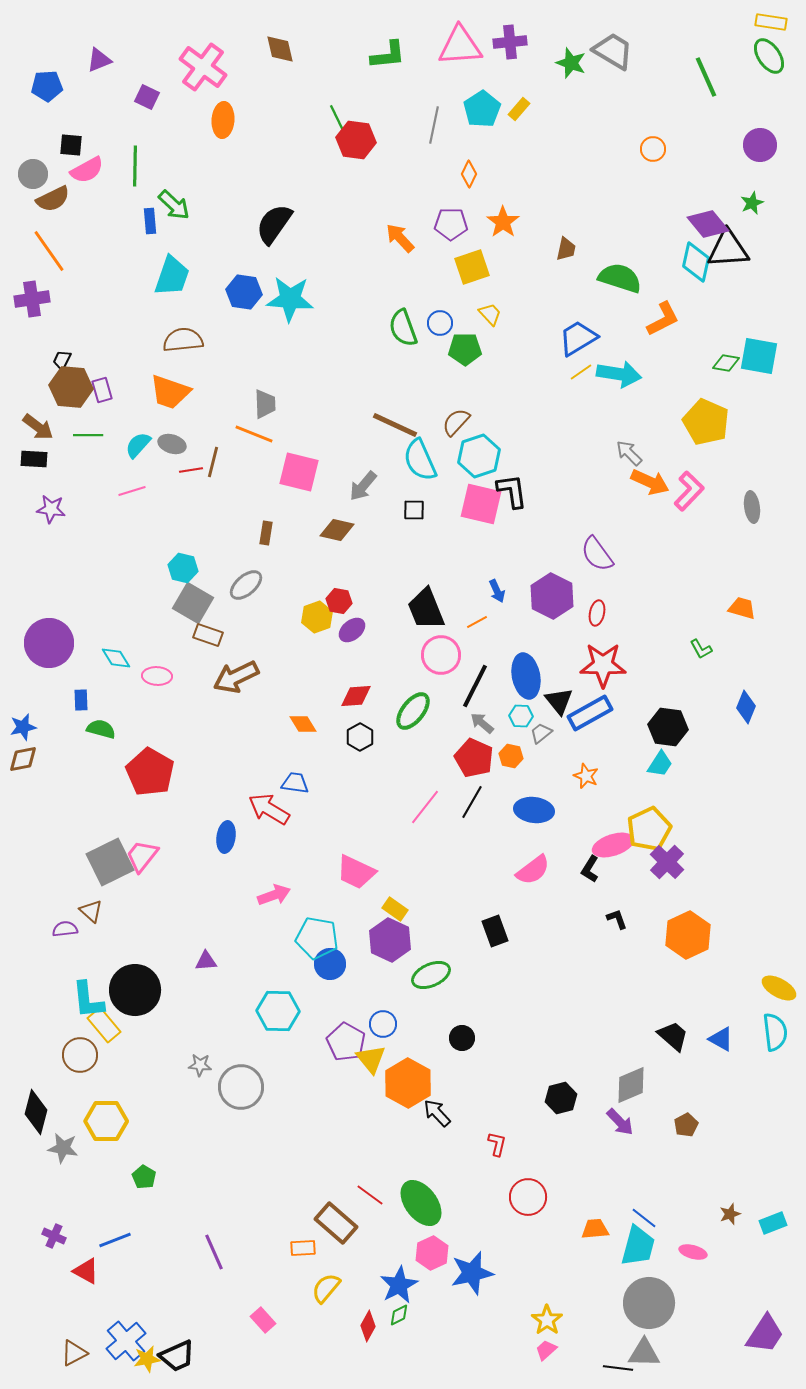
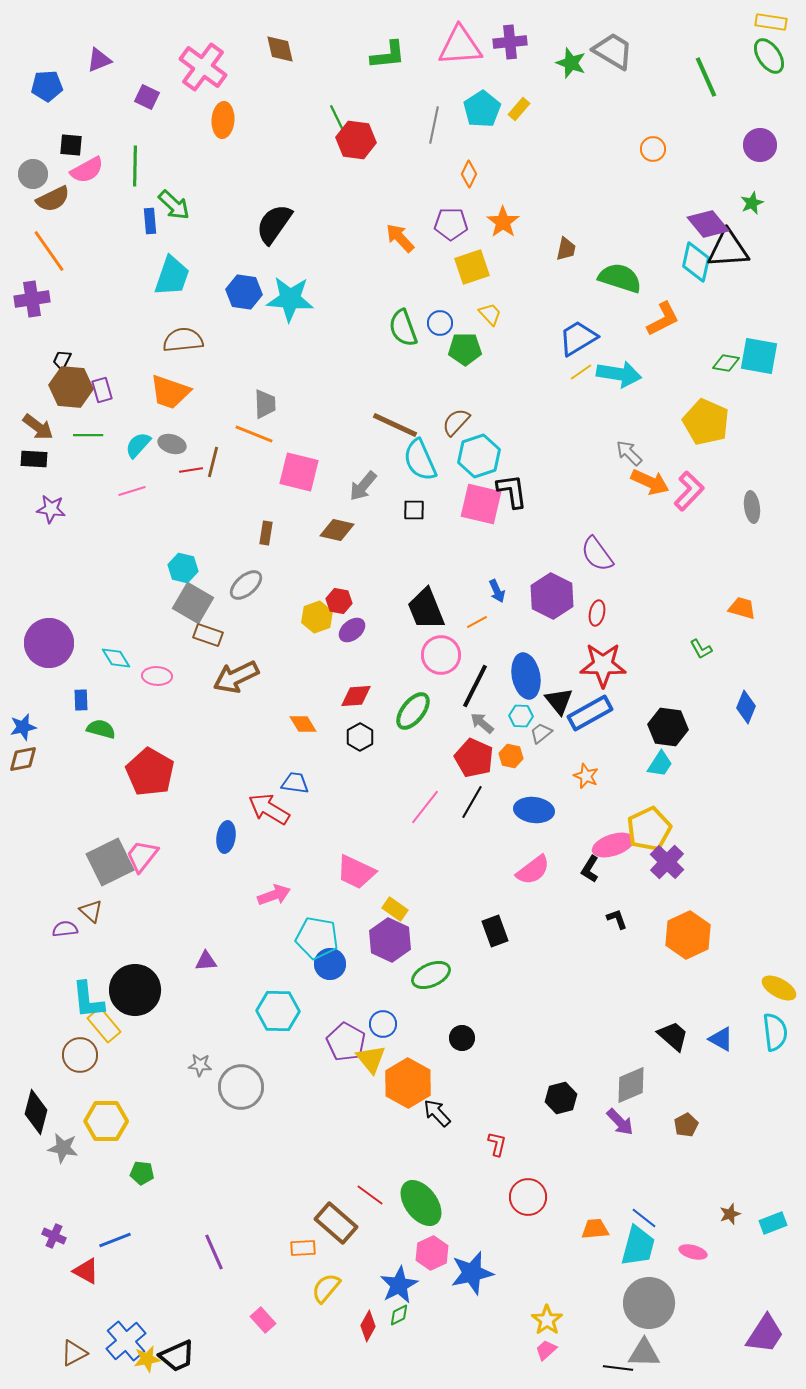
green pentagon at (144, 1177): moved 2 px left, 4 px up; rotated 25 degrees counterclockwise
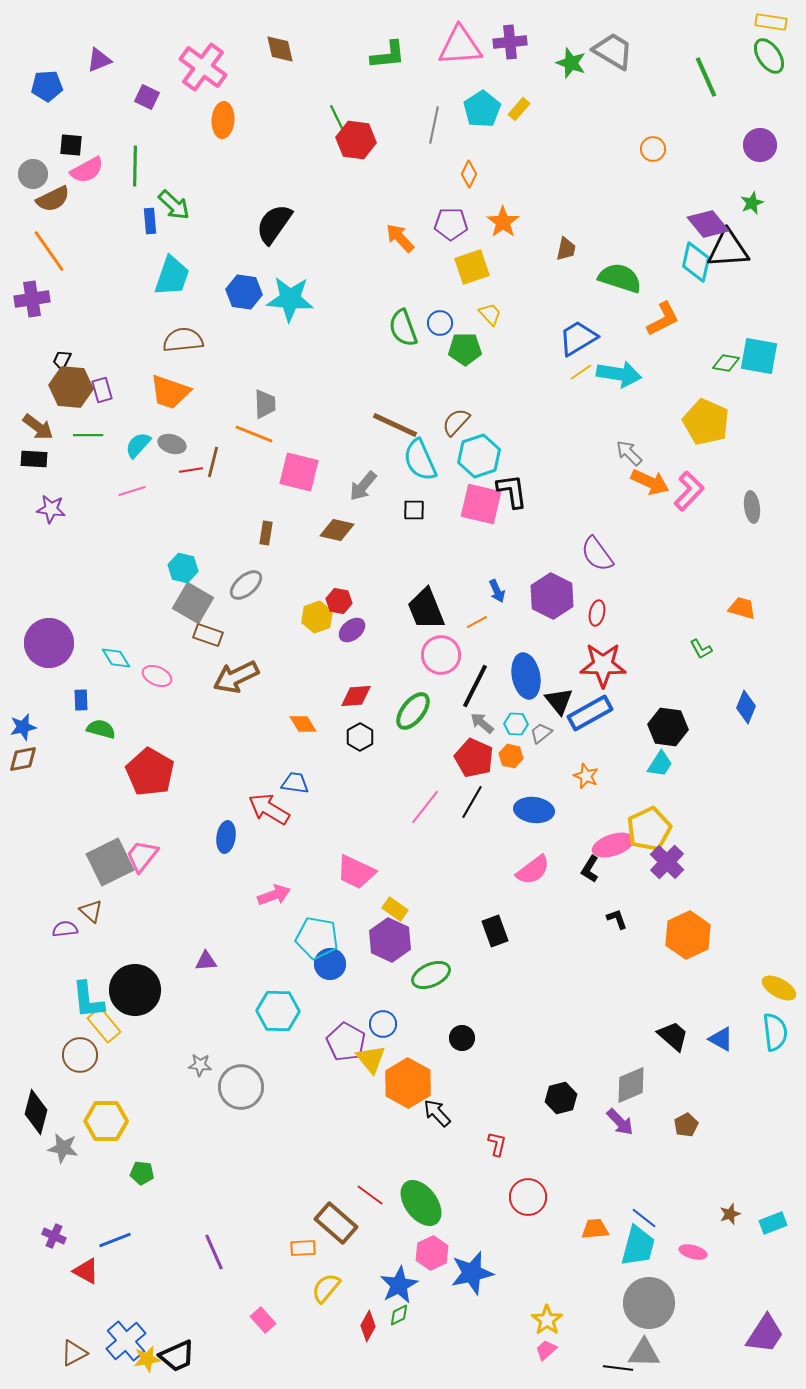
pink ellipse at (157, 676): rotated 20 degrees clockwise
cyan hexagon at (521, 716): moved 5 px left, 8 px down
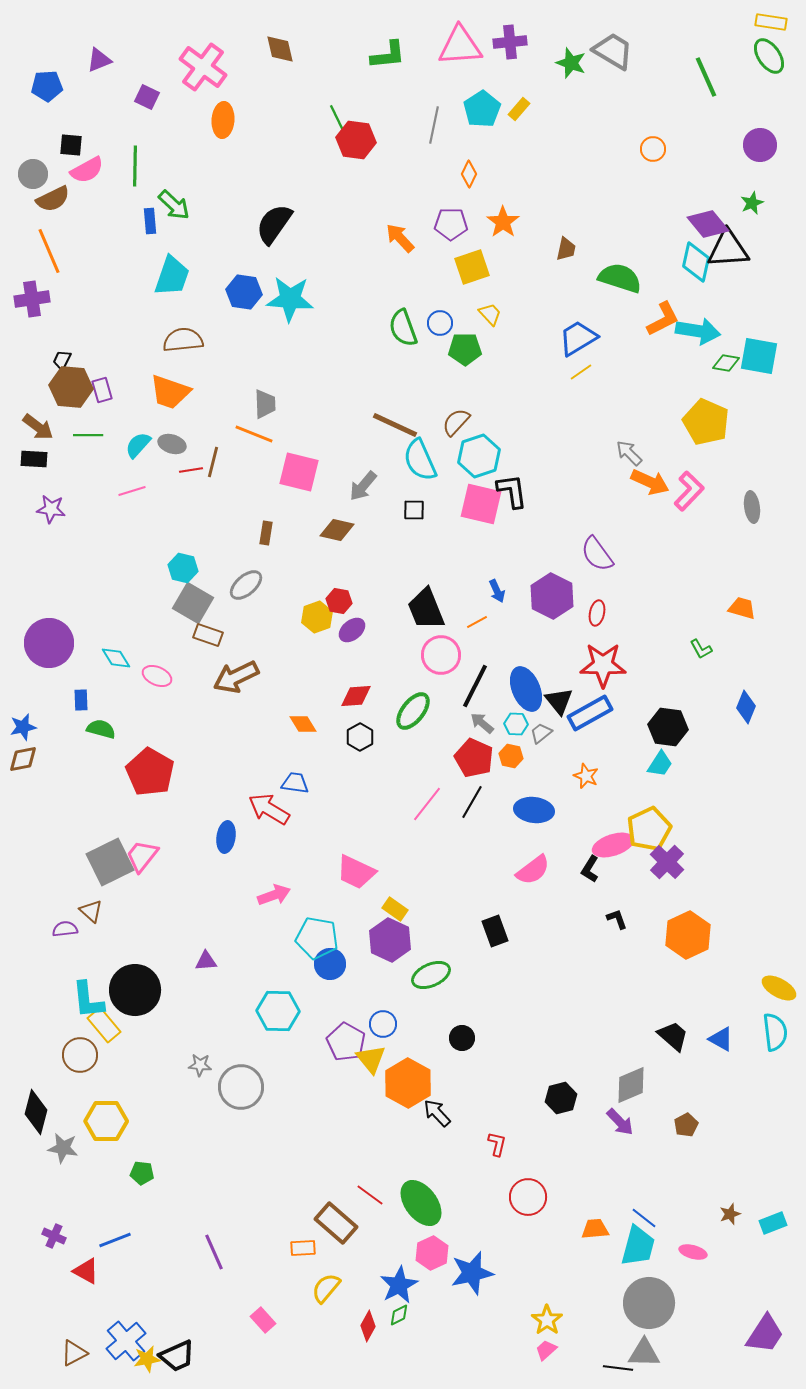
orange line at (49, 251): rotated 12 degrees clockwise
cyan arrow at (619, 374): moved 79 px right, 43 px up
blue ellipse at (526, 676): moved 13 px down; rotated 12 degrees counterclockwise
pink line at (425, 807): moved 2 px right, 3 px up
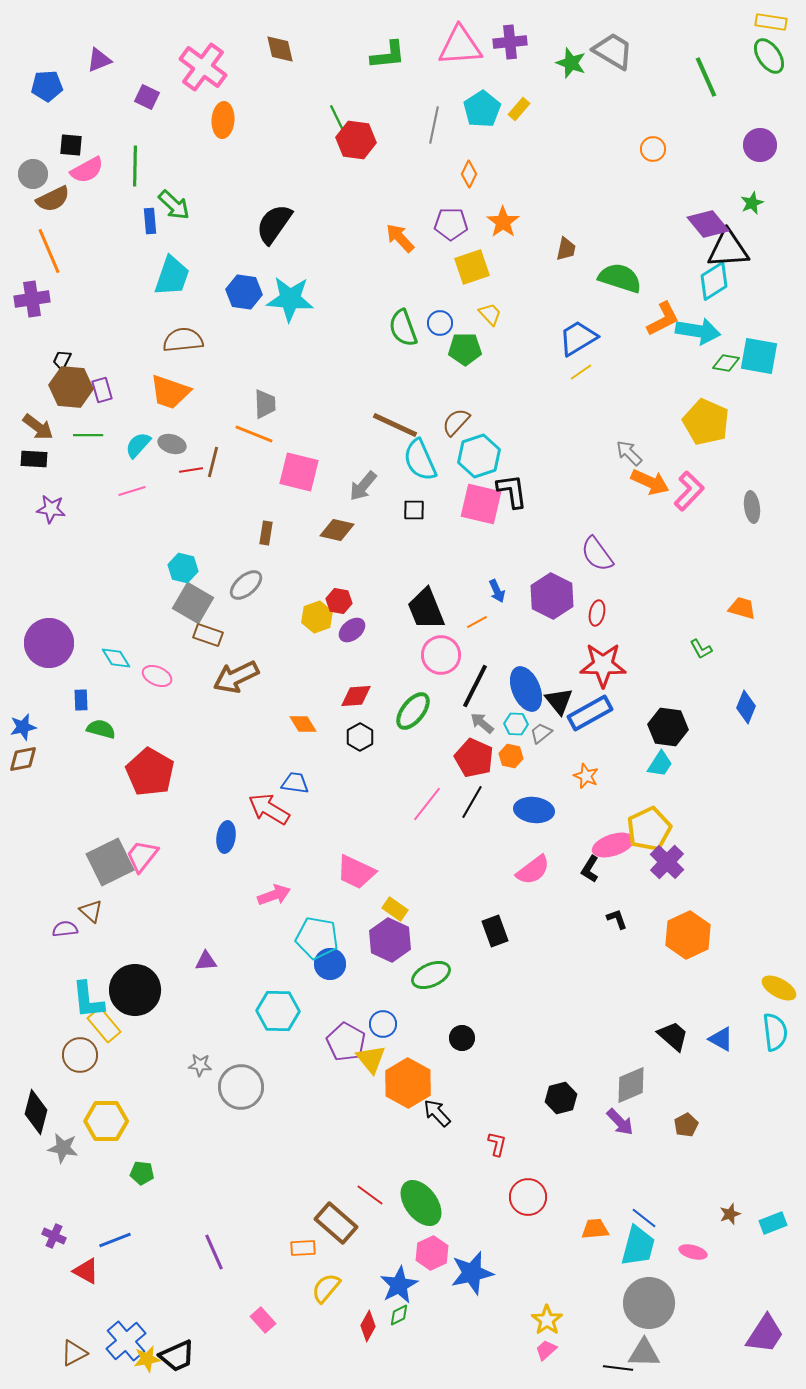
cyan diamond at (696, 262): moved 18 px right, 19 px down; rotated 45 degrees clockwise
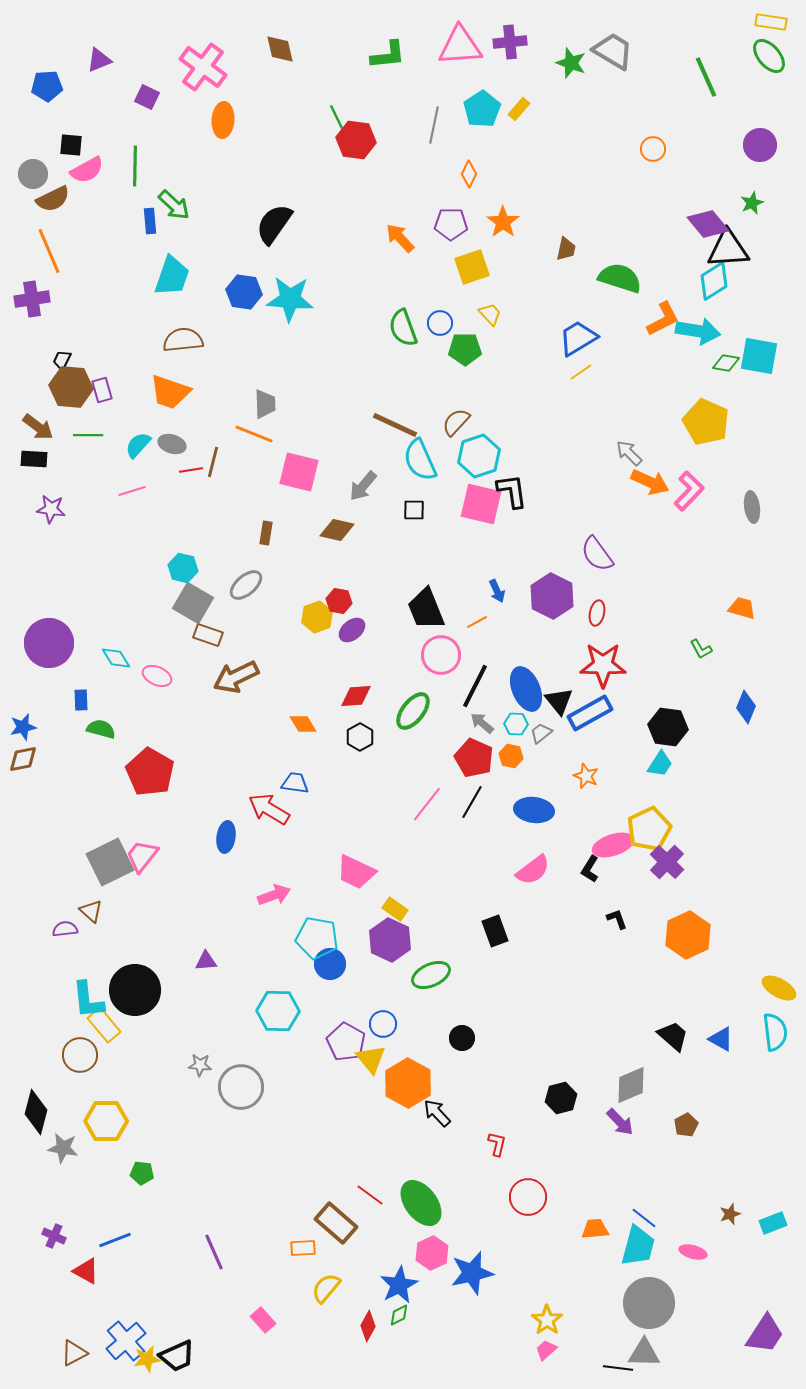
green ellipse at (769, 56): rotated 6 degrees counterclockwise
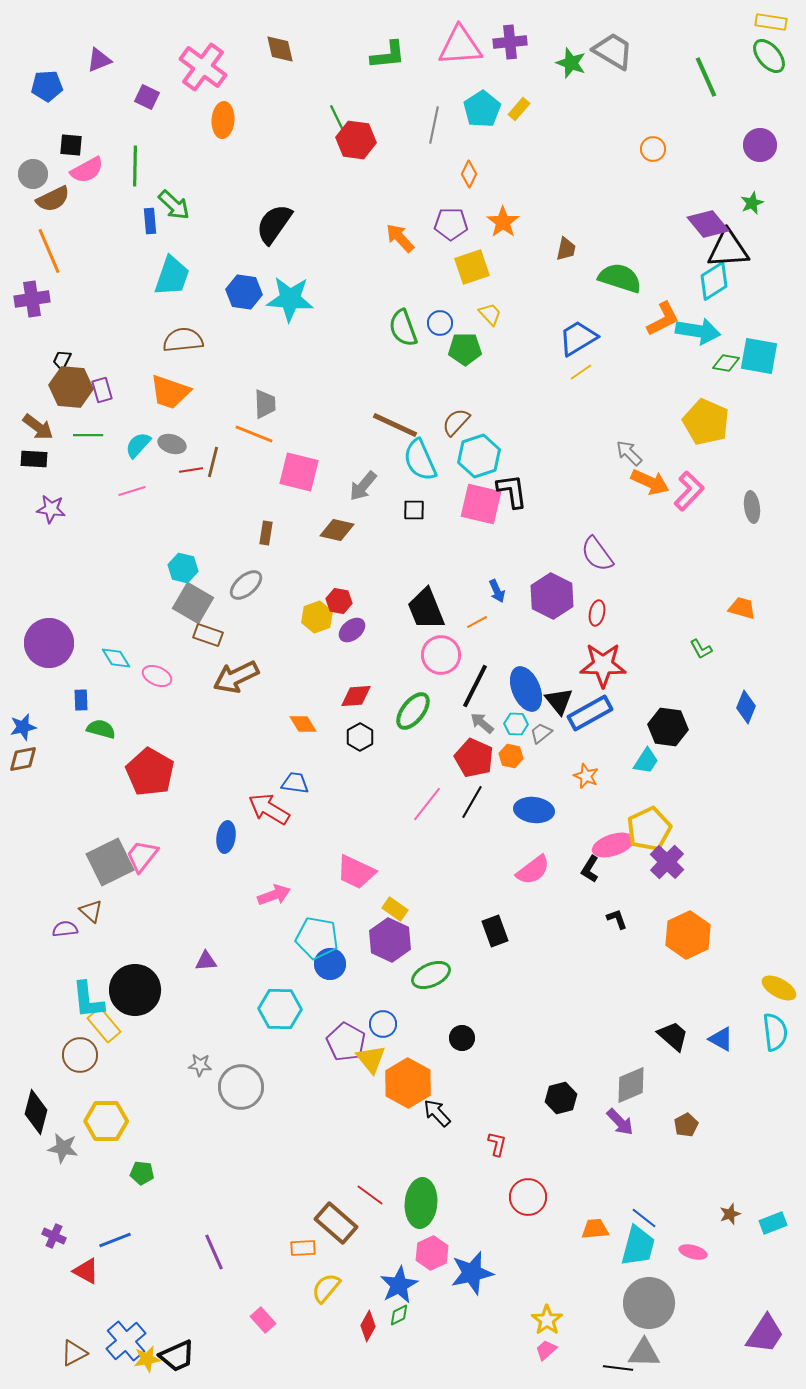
cyan trapezoid at (660, 764): moved 14 px left, 3 px up
cyan hexagon at (278, 1011): moved 2 px right, 2 px up
green ellipse at (421, 1203): rotated 42 degrees clockwise
